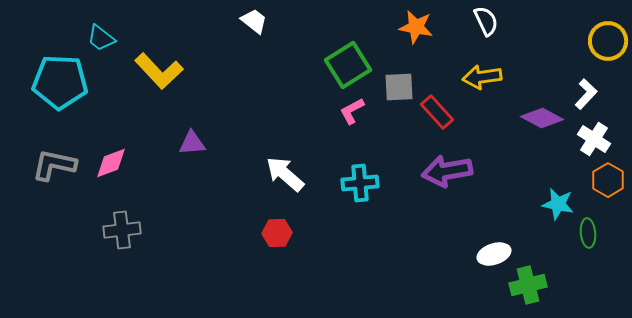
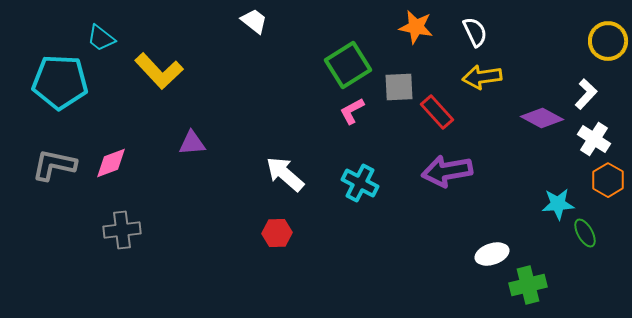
white semicircle: moved 11 px left, 11 px down
cyan cross: rotated 33 degrees clockwise
cyan star: rotated 16 degrees counterclockwise
green ellipse: moved 3 px left; rotated 24 degrees counterclockwise
white ellipse: moved 2 px left
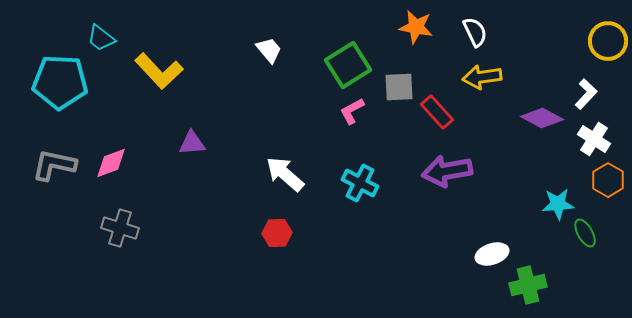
white trapezoid: moved 15 px right, 29 px down; rotated 12 degrees clockwise
gray cross: moved 2 px left, 2 px up; rotated 24 degrees clockwise
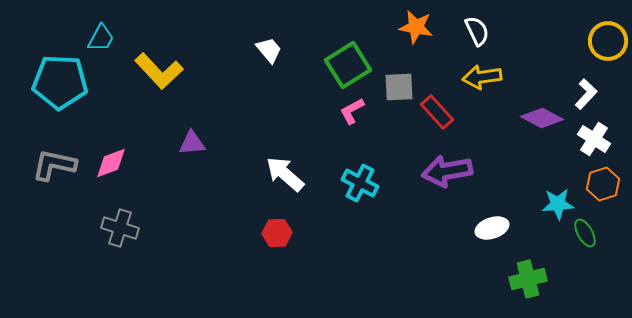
white semicircle: moved 2 px right, 1 px up
cyan trapezoid: rotated 100 degrees counterclockwise
orange hexagon: moved 5 px left, 4 px down; rotated 12 degrees clockwise
white ellipse: moved 26 px up
green cross: moved 6 px up
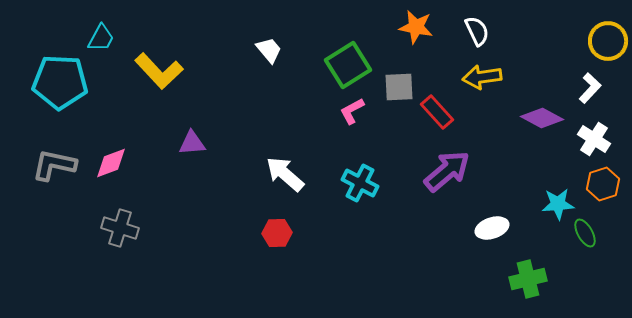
white L-shape: moved 4 px right, 6 px up
purple arrow: rotated 150 degrees clockwise
